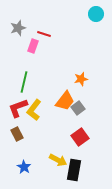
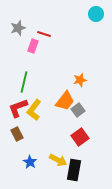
orange star: moved 1 px left, 1 px down
gray square: moved 2 px down
blue star: moved 6 px right, 5 px up
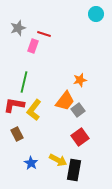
red L-shape: moved 4 px left, 3 px up; rotated 30 degrees clockwise
blue star: moved 1 px right, 1 px down
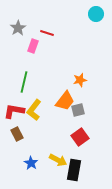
gray star: rotated 14 degrees counterclockwise
red line: moved 3 px right, 1 px up
red L-shape: moved 6 px down
gray square: rotated 24 degrees clockwise
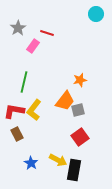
pink rectangle: rotated 16 degrees clockwise
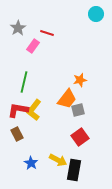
orange trapezoid: moved 2 px right, 2 px up
red L-shape: moved 4 px right, 1 px up
